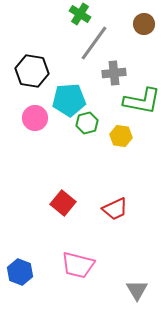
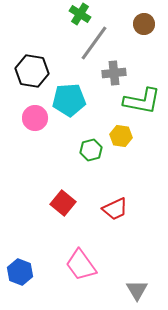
green hexagon: moved 4 px right, 27 px down
pink trapezoid: moved 3 px right; rotated 40 degrees clockwise
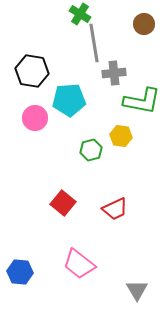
gray line: rotated 45 degrees counterclockwise
pink trapezoid: moved 2 px left, 1 px up; rotated 16 degrees counterclockwise
blue hexagon: rotated 15 degrees counterclockwise
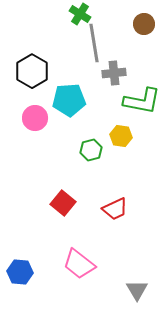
black hexagon: rotated 20 degrees clockwise
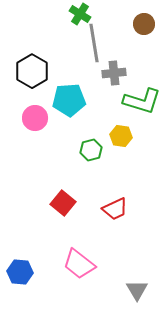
green L-shape: rotated 6 degrees clockwise
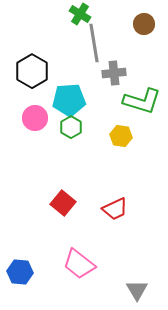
green hexagon: moved 20 px left, 23 px up; rotated 15 degrees counterclockwise
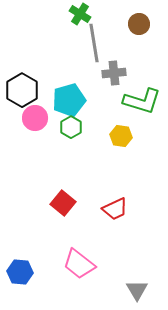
brown circle: moved 5 px left
black hexagon: moved 10 px left, 19 px down
cyan pentagon: rotated 12 degrees counterclockwise
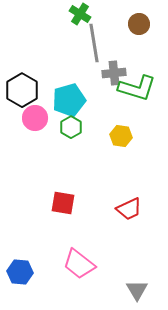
green L-shape: moved 5 px left, 13 px up
red square: rotated 30 degrees counterclockwise
red trapezoid: moved 14 px right
